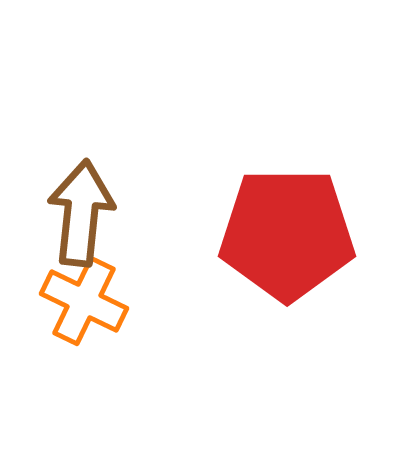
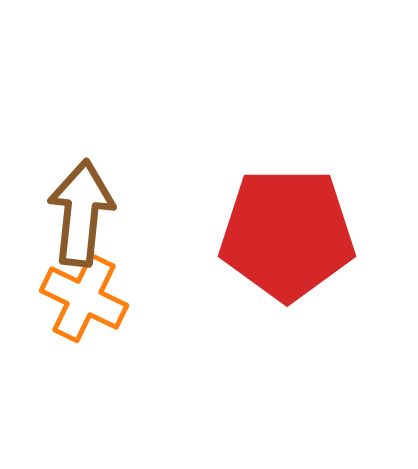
orange cross: moved 3 px up
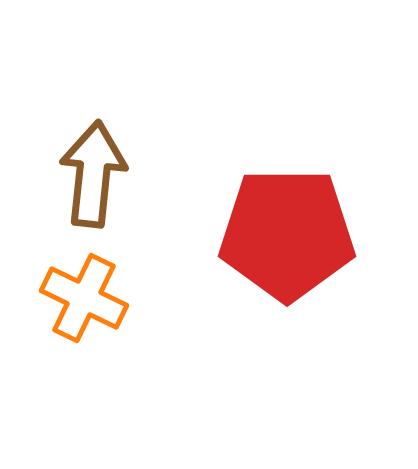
brown arrow: moved 12 px right, 39 px up
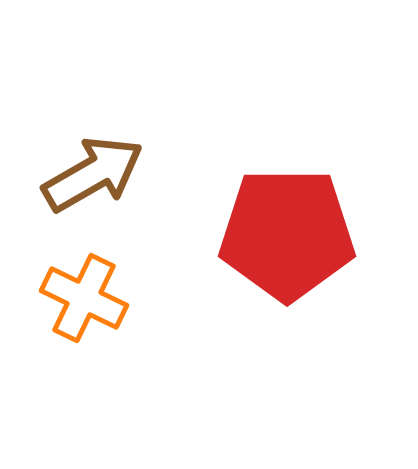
brown arrow: rotated 54 degrees clockwise
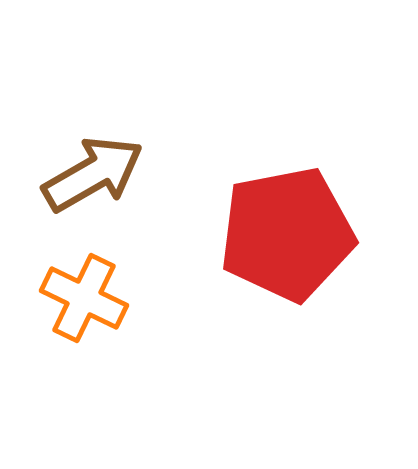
red pentagon: rotated 11 degrees counterclockwise
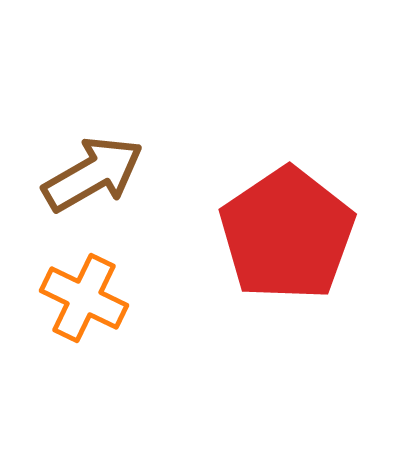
red pentagon: rotated 23 degrees counterclockwise
